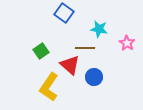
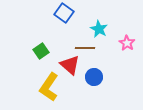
cyan star: rotated 18 degrees clockwise
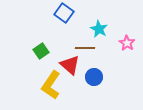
yellow L-shape: moved 2 px right, 2 px up
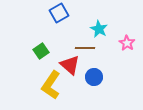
blue square: moved 5 px left; rotated 24 degrees clockwise
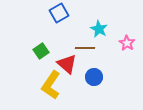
red triangle: moved 3 px left, 1 px up
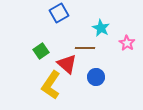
cyan star: moved 2 px right, 1 px up
blue circle: moved 2 px right
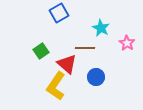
yellow L-shape: moved 5 px right, 1 px down
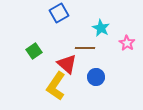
green square: moved 7 px left
